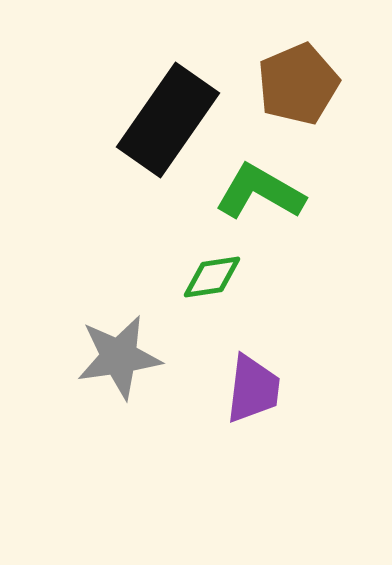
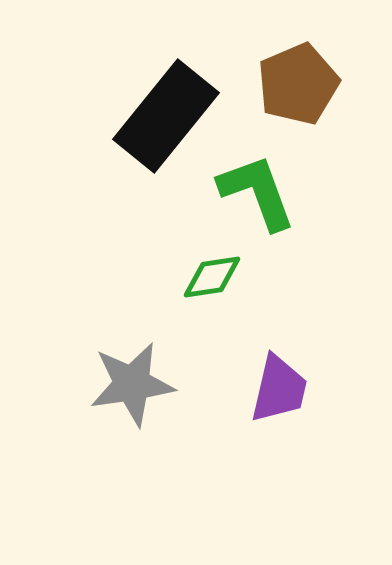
black rectangle: moved 2 px left, 4 px up; rotated 4 degrees clockwise
green L-shape: moved 3 px left; rotated 40 degrees clockwise
gray star: moved 13 px right, 27 px down
purple trapezoid: moved 26 px right; rotated 6 degrees clockwise
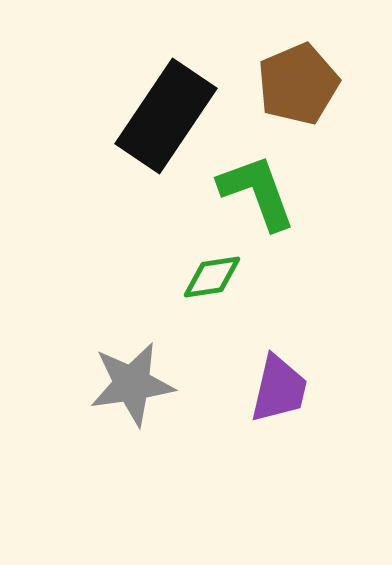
black rectangle: rotated 5 degrees counterclockwise
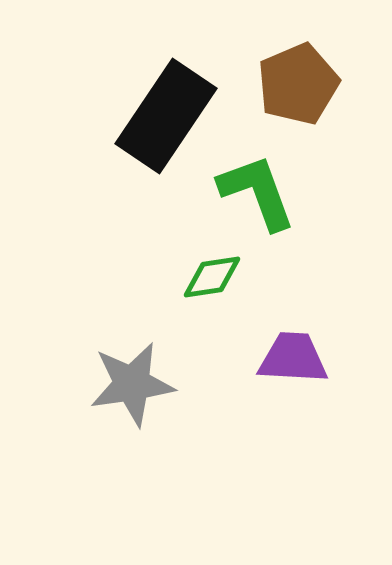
purple trapezoid: moved 14 px right, 31 px up; rotated 100 degrees counterclockwise
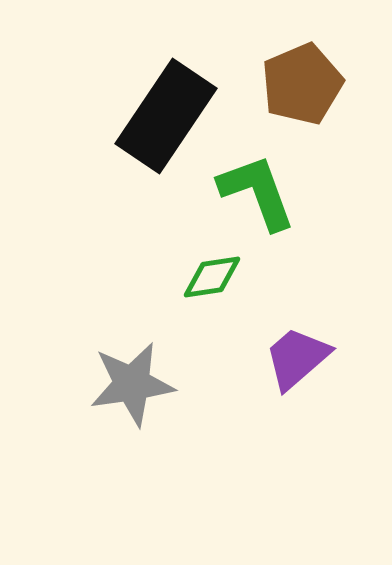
brown pentagon: moved 4 px right
purple trapezoid: moved 4 px right; rotated 44 degrees counterclockwise
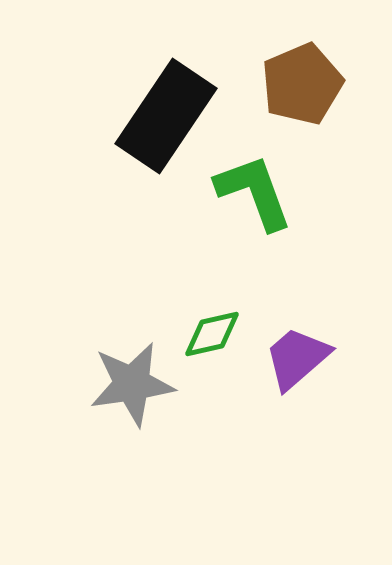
green L-shape: moved 3 px left
green diamond: moved 57 px down; rotated 4 degrees counterclockwise
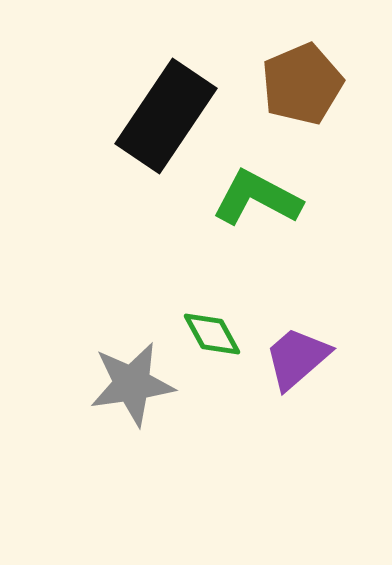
green L-shape: moved 3 px right, 6 px down; rotated 42 degrees counterclockwise
green diamond: rotated 74 degrees clockwise
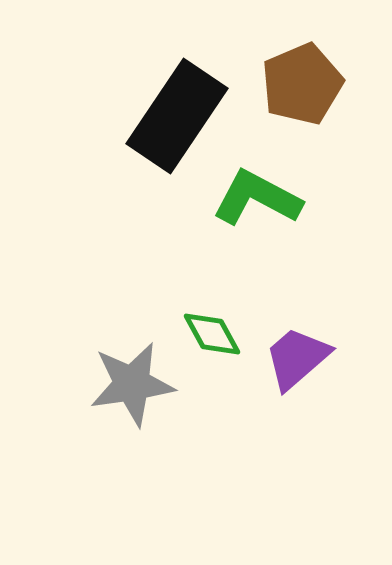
black rectangle: moved 11 px right
